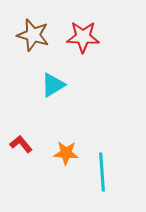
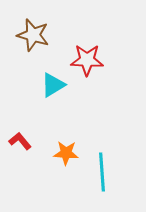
red star: moved 4 px right, 23 px down
red L-shape: moved 1 px left, 3 px up
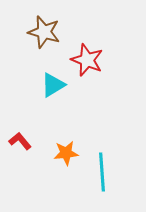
brown star: moved 11 px right, 3 px up
red star: rotated 20 degrees clockwise
orange star: rotated 10 degrees counterclockwise
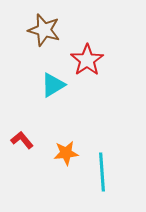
brown star: moved 2 px up
red star: rotated 16 degrees clockwise
red L-shape: moved 2 px right, 1 px up
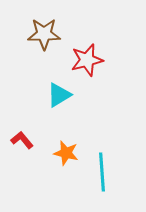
brown star: moved 4 px down; rotated 16 degrees counterclockwise
red star: rotated 20 degrees clockwise
cyan triangle: moved 6 px right, 10 px down
orange star: rotated 20 degrees clockwise
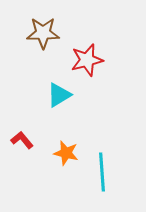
brown star: moved 1 px left, 1 px up
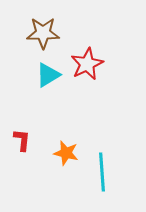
red star: moved 4 px down; rotated 12 degrees counterclockwise
cyan triangle: moved 11 px left, 20 px up
red L-shape: rotated 45 degrees clockwise
